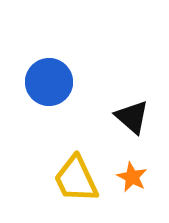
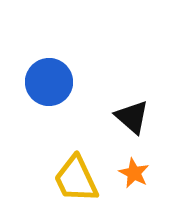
orange star: moved 2 px right, 4 px up
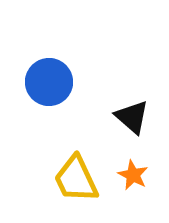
orange star: moved 1 px left, 2 px down
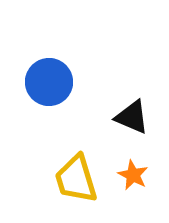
black triangle: rotated 18 degrees counterclockwise
yellow trapezoid: rotated 8 degrees clockwise
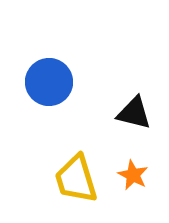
black triangle: moved 2 px right, 4 px up; rotated 9 degrees counterclockwise
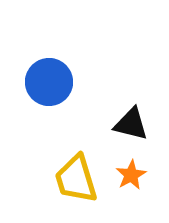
black triangle: moved 3 px left, 11 px down
orange star: moved 2 px left; rotated 16 degrees clockwise
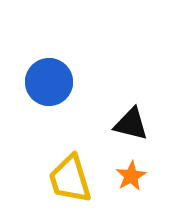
orange star: moved 1 px down
yellow trapezoid: moved 6 px left
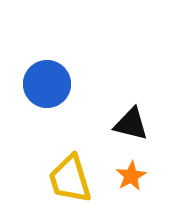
blue circle: moved 2 px left, 2 px down
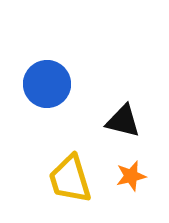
black triangle: moved 8 px left, 3 px up
orange star: rotated 16 degrees clockwise
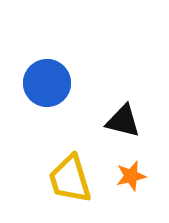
blue circle: moved 1 px up
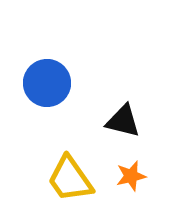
yellow trapezoid: rotated 18 degrees counterclockwise
